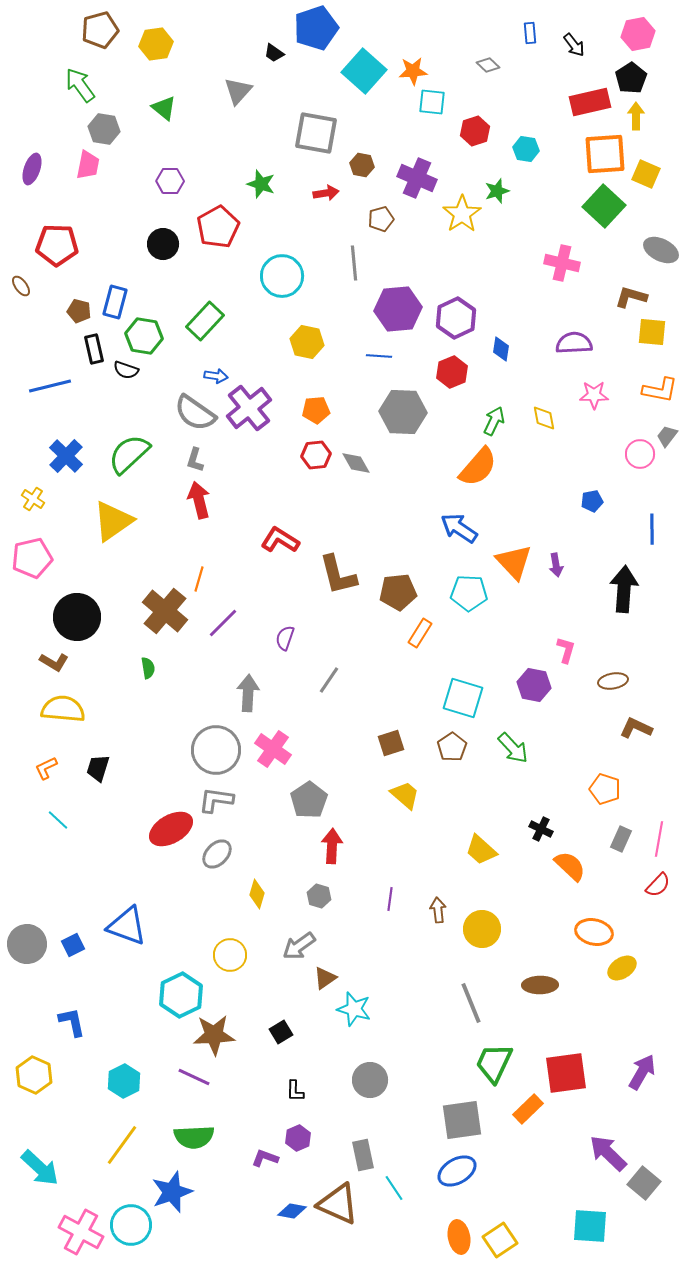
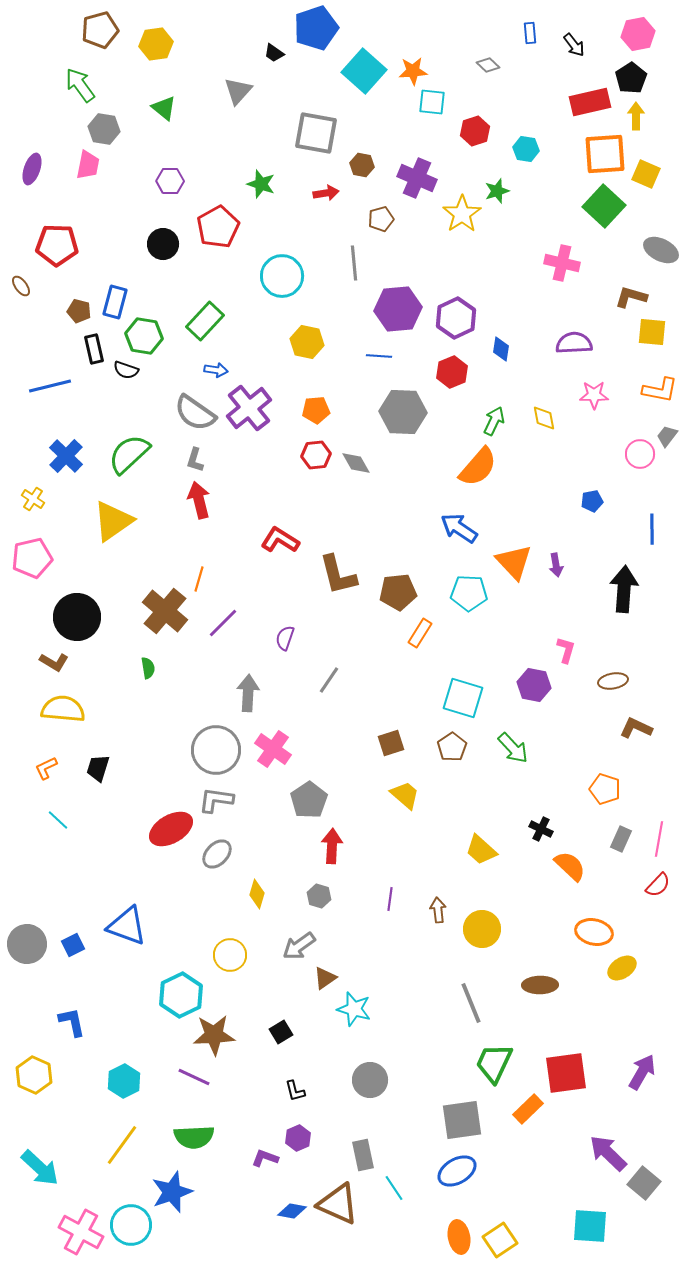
blue arrow at (216, 376): moved 6 px up
black L-shape at (295, 1091): rotated 15 degrees counterclockwise
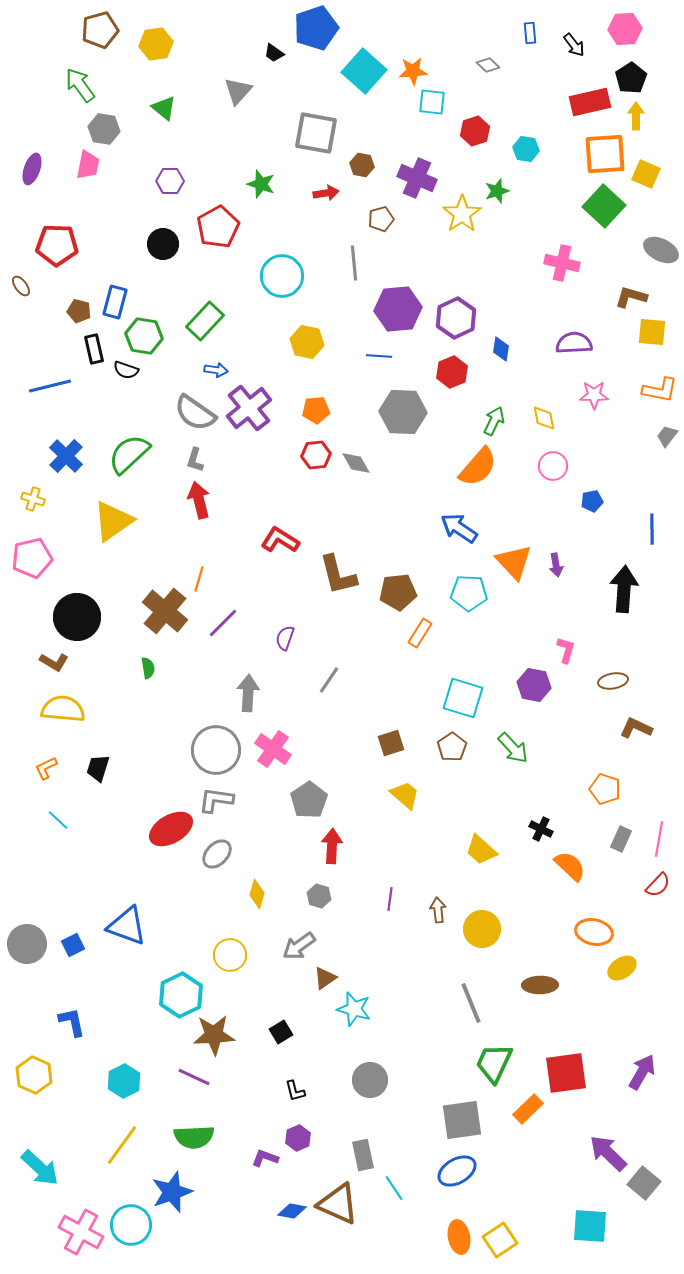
pink hexagon at (638, 34): moved 13 px left, 5 px up; rotated 8 degrees clockwise
pink circle at (640, 454): moved 87 px left, 12 px down
yellow cross at (33, 499): rotated 15 degrees counterclockwise
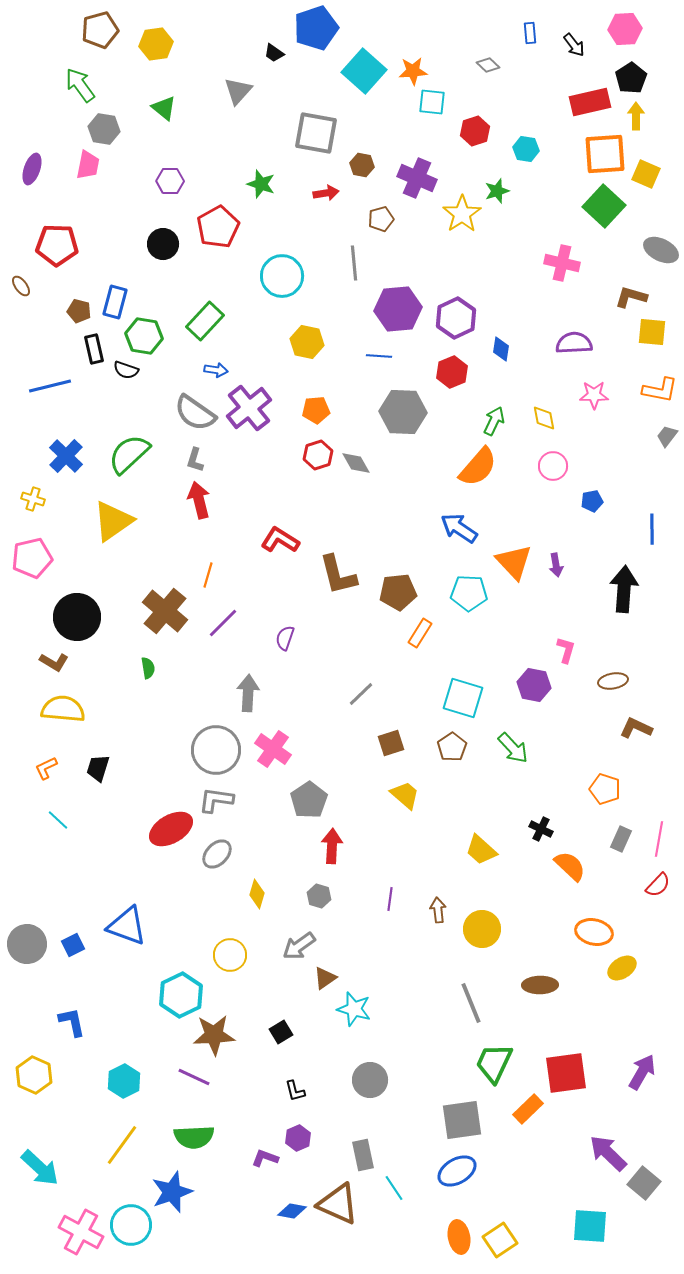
red hexagon at (316, 455): moved 2 px right; rotated 12 degrees counterclockwise
orange line at (199, 579): moved 9 px right, 4 px up
gray line at (329, 680): moved 32 px right, 14 px down; rotated 12 degrees clockwise
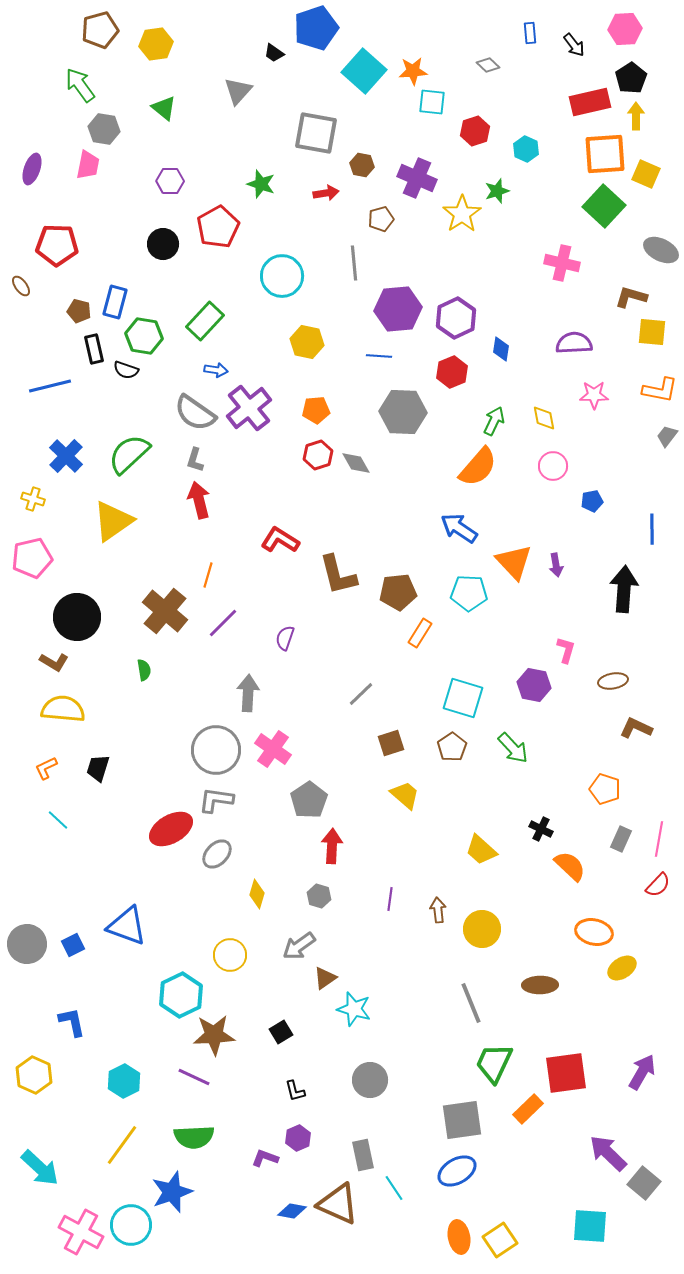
cyan hexagon at (526, 149): rotated 15 degrees clockwise
green semicircle at (148, 668): moved 4 px left, 2 px down
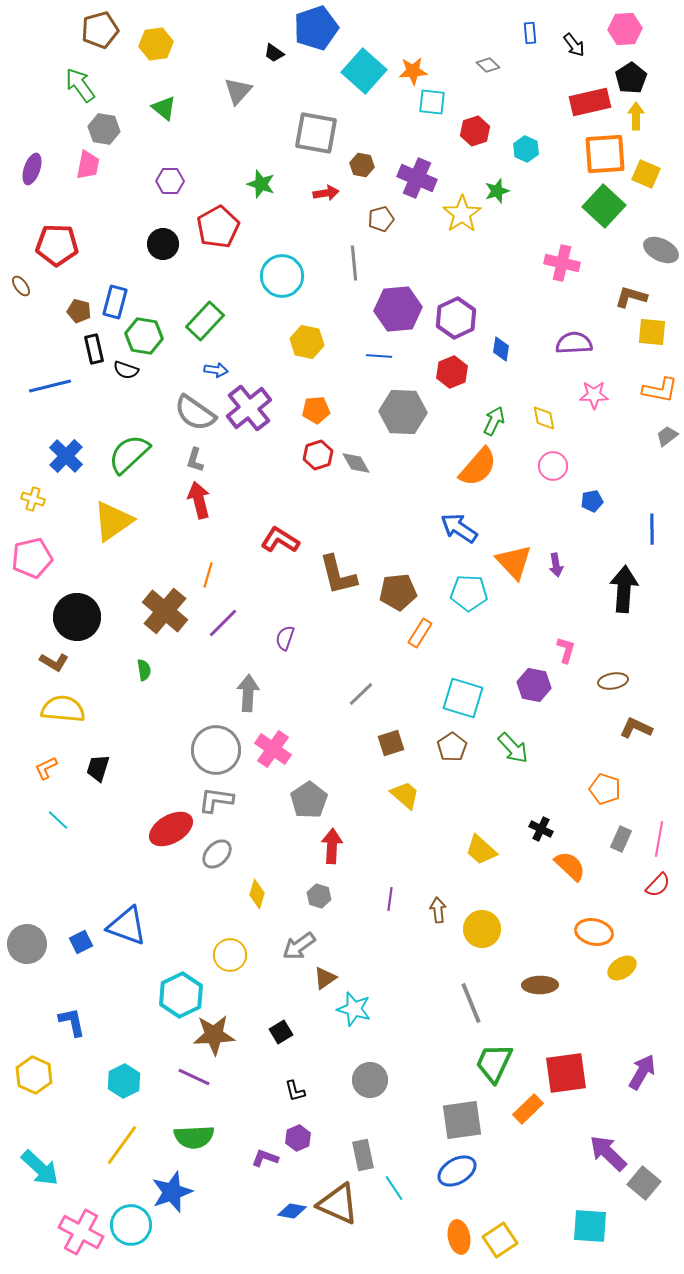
gray trapezoid at (667, 436): rotated 15 degrees clockwise
blue square at (73, 945): moved 8 px right, 3 px up
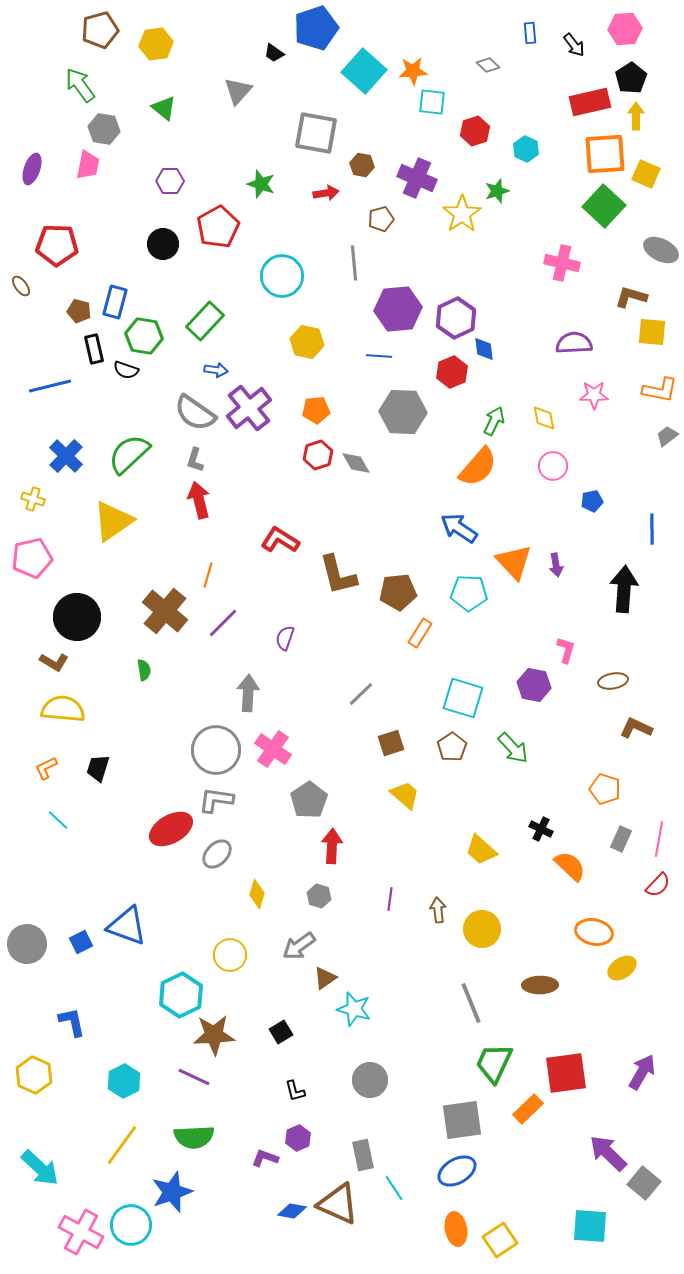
blue diamond at (501, 349): moved 17 px left; rotated 15 degrees counterclockwise
orange ellipse at (459, 1237): moved 3 px left, 8 px up
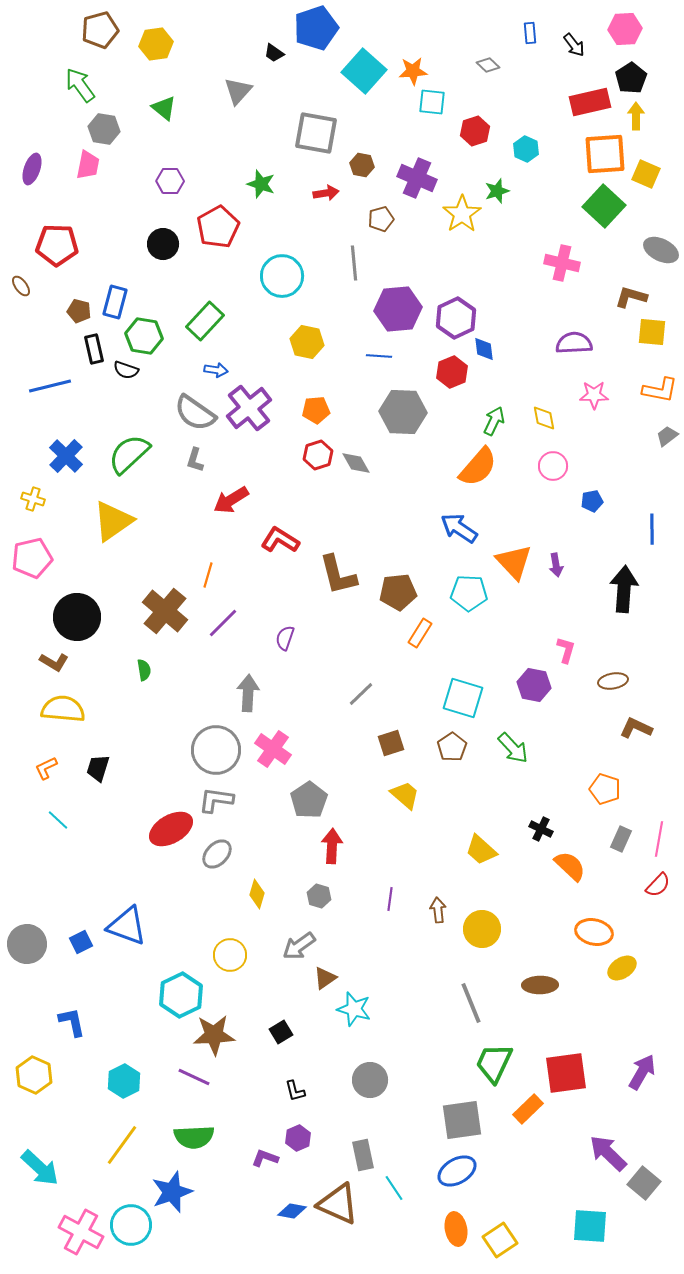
red arrow at (199, 500): moved 32 px right; rotated 108 degrees counterclockwise
